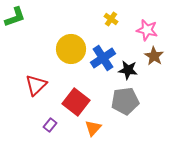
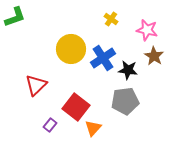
red square: moved 5 px down
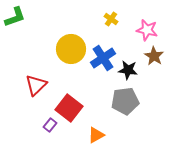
red square: moved 7 px left, 1 px down
orange triangle: moved 3 px right, 7 px down; rotated 18 degrees clockwise
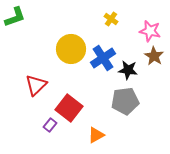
pink star: moved 3 px right, 1 px down
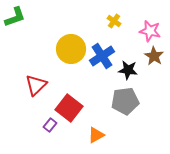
yellow cross: moved 3 px right, 2 px down
blue cross: moved 1 px left, 2 px up
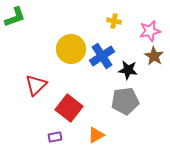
yellow cross: rotated 24 degrees counterclockwise
pink star: rotated 25 degrees counterclockwise
purple rectangle: moved 5 px right, 12 px down; rotated 40 degrees clockwise
